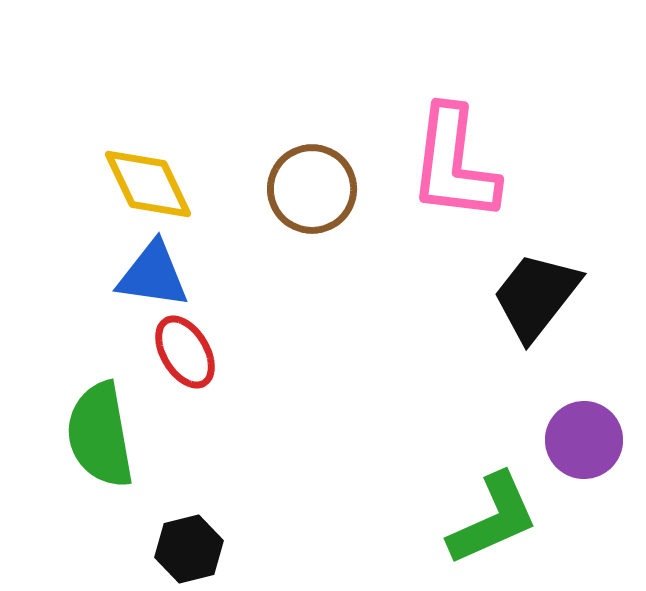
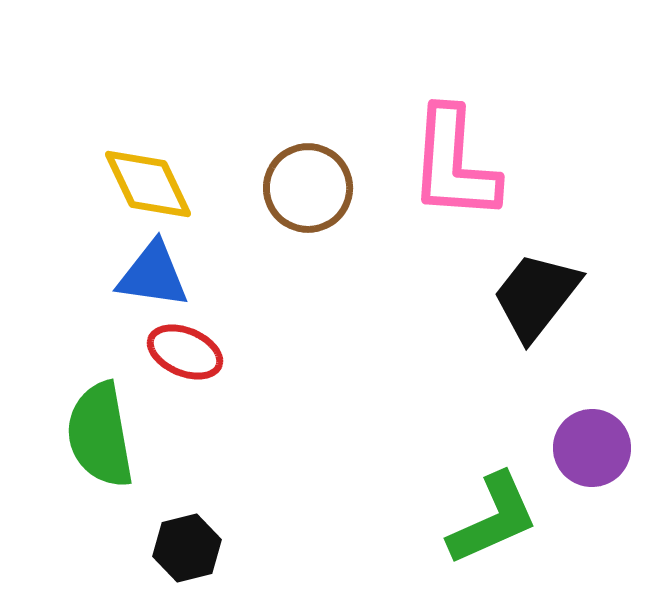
pink L-shape: rotated 3 degrees counterclockwise
brown circle: moved 4 px left, 1 px up
red ellipse: rotated 36 degrees counterclockwise
purple circle: moved 8 px right, 8 px down
black hexagon: moved 2 px left, 1 px up
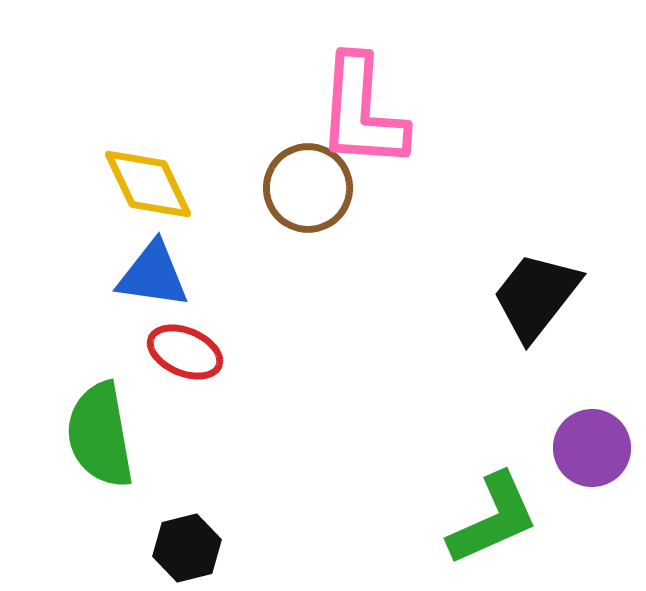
pink L-shape: moved 92 px left, 52 px up
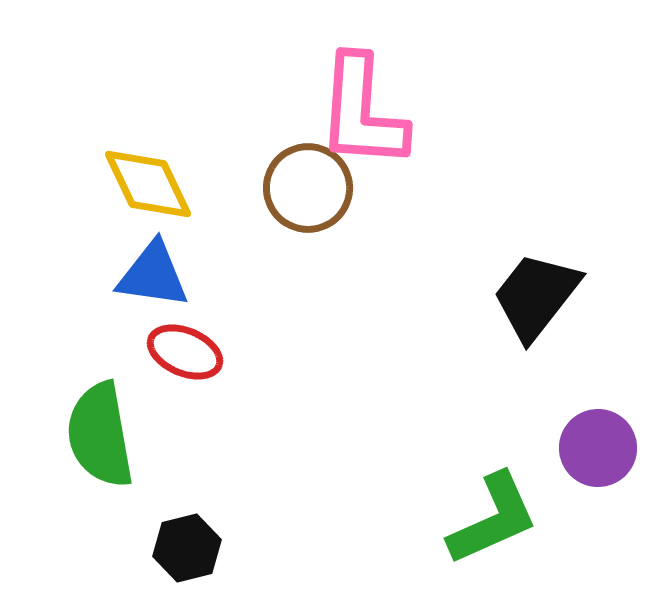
purple circle: moved 6 px right
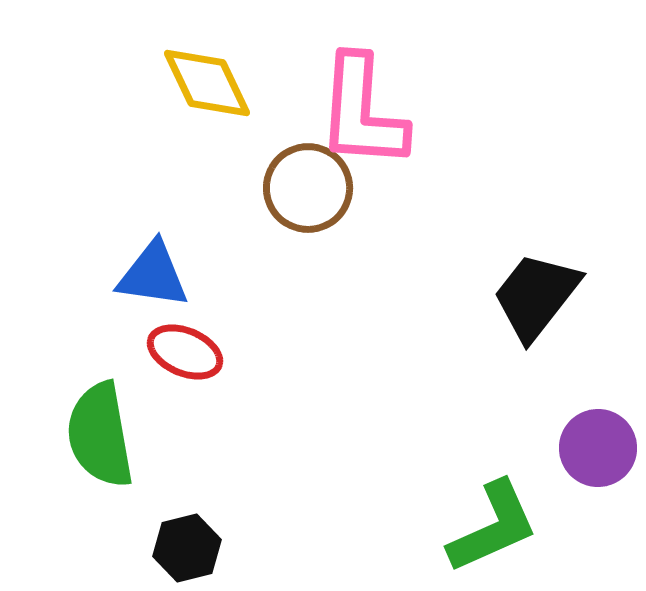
yellow diamond: moved 59 px right, 101 px up
green L-shape: moved 8 px down
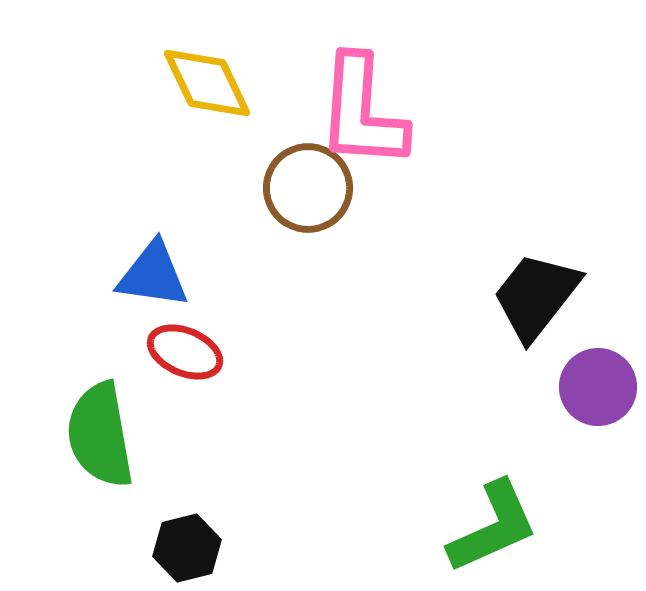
purple circle: moved 61 px up
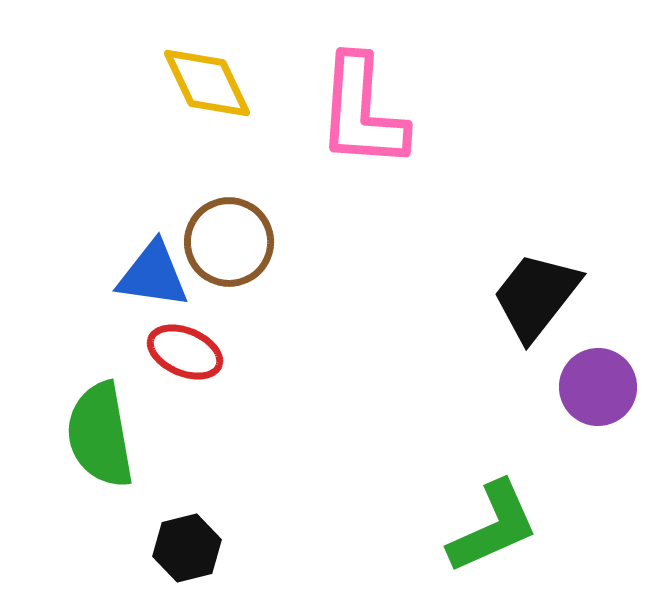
brown circle: moved 79 px left, 54 px down
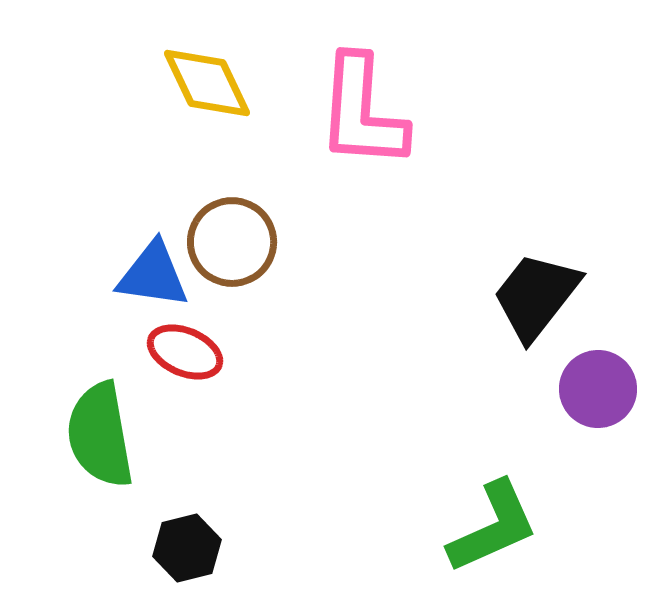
brown circle: moved 3 px right
purple circle: moved 2 px down
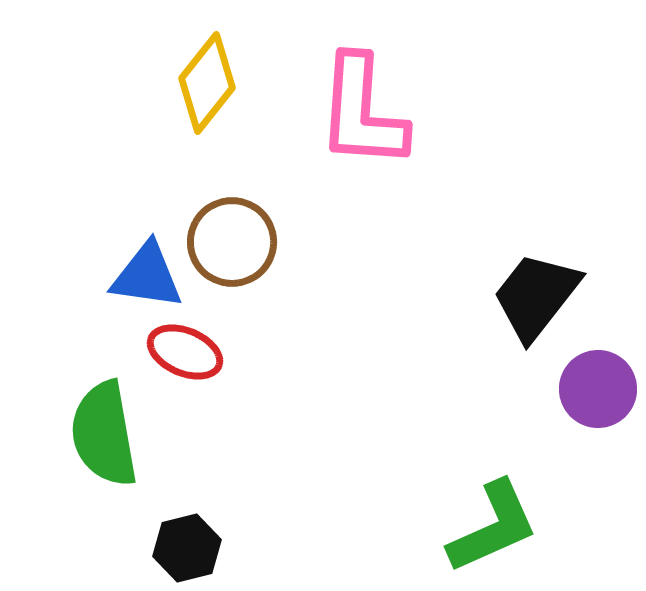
yellow diamond: rotated 64 degrees clockwise
blue triangle: moved 6 px left, 1 px down
green semicircle: moved 4 px right, 1 px up
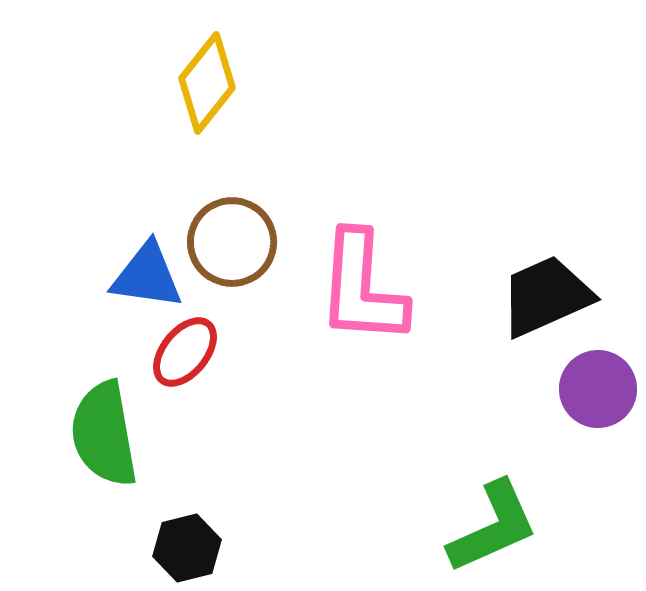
pink L-shape: moved 176 px down
black trapezoid: moved 10 px right; rotated 28 degrees clockwise
red ellipse: rotated 74 degrees counterclockwise
